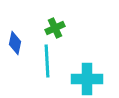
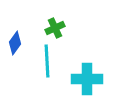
blue diamond: rotated 25 degrees clockwise
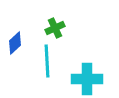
blue diamond: rotated 10 degrees clockwise
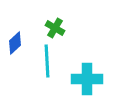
green cross: rotated 36 degrees counterclockwise
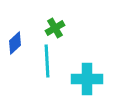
green cross: rotated 30 degrees clockwise
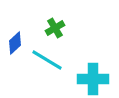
cyan line: moved 1 px up; rotated 56 degrees counterclockwise
cyan cross: moved 6 px right
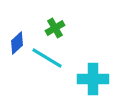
blue diamond: moved 2 px right
cyan line: moved 2 px up
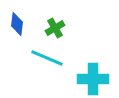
blue diamond: moved 19 px up; rotated 40 degrees counterclockwise
cyan line: rotated 8 degrees counterclockwise
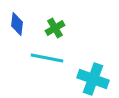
cyan line: rotated 12 degrees counterclockwise
cyan cross: rotated 20 degrees clockwise
